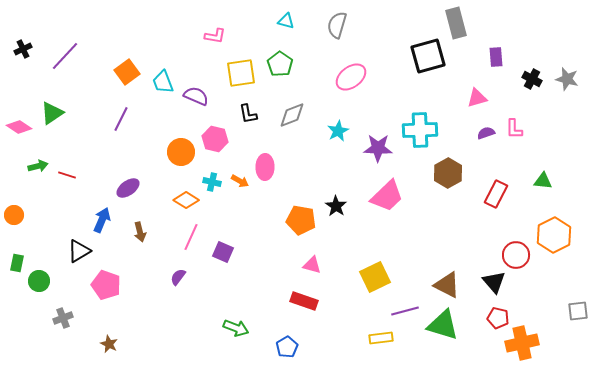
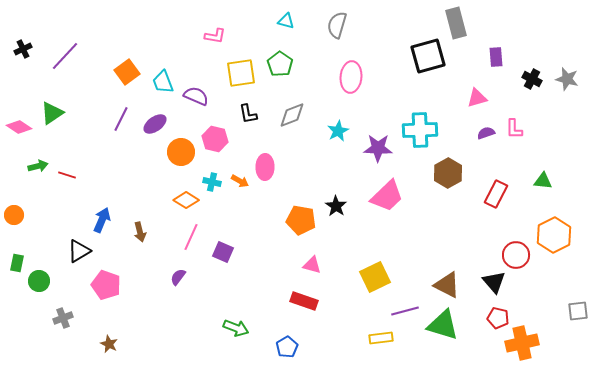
pink ellipse at (351, 77): rotated 48 degrees counterclockwise
purple ellipse at (128, 188): moved 27 px right, 64 px up
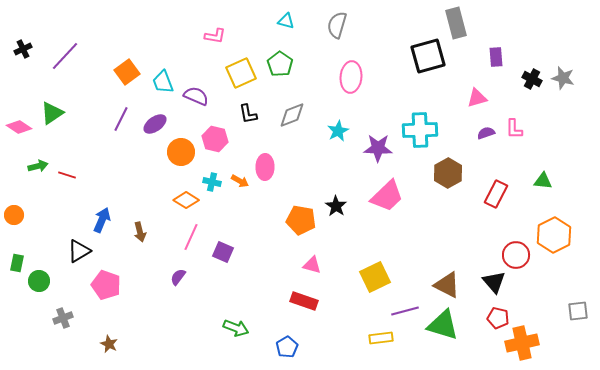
yellow square at (241, 73): rotated 16 degrees counterclockwise
gray star at (567, 79): moved 4 px left, 1 px up
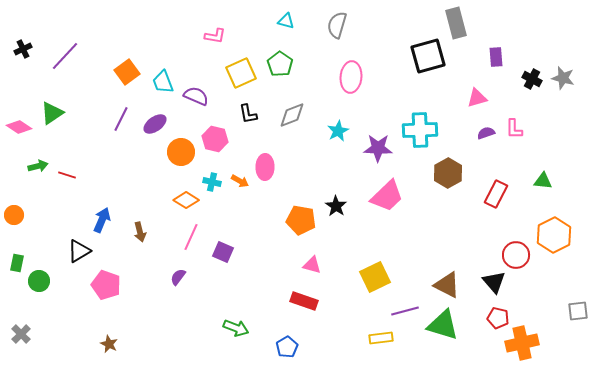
gray cross at (63, 318): moved 42 px left, 16 px down; rotated 24 degrees counterclockwise
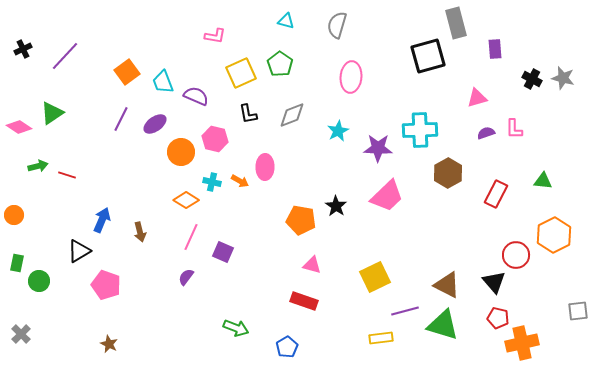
purple rectangle at (496, 57): moved 1 px left, 8 px up
purple semicircle at (178, 277): moved 8 px right
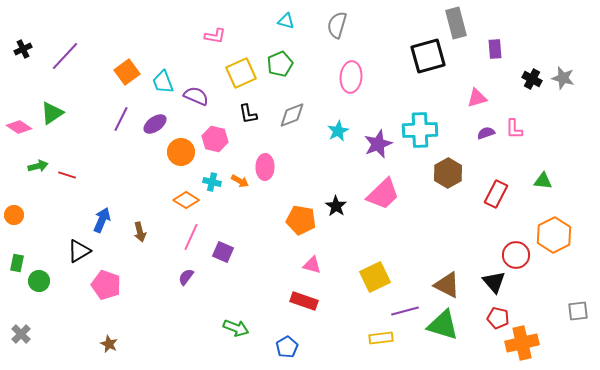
green pentagon at (280, 64): rotated 15 degrees clockwise
purple star at (378, 148): moved 4 px up; rotated 24 degrees counterclockwise
pink trapezoid at (387, 196): moved 4 px left, 2 px up
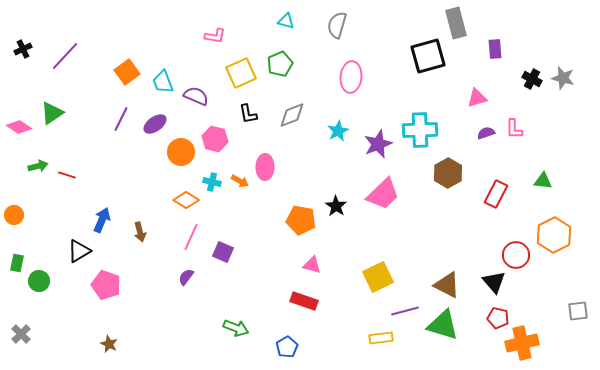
yellow square at (375, 277): moved 3 px right
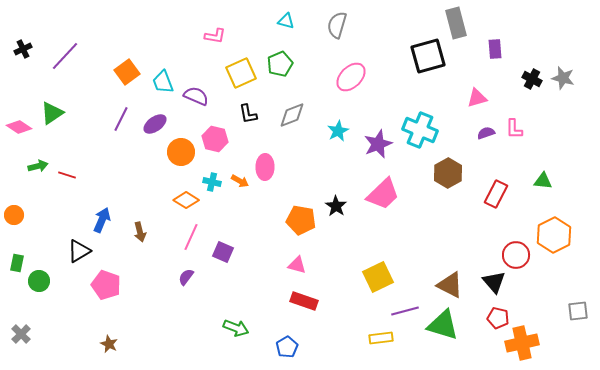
pink ellipse at (351, 77): rotated 40 degrees clockwise
cyan cross at (420, 130): rotated 24 degrees clockwise
pink triangle at (312, 265): moved 15 px left
brown triangle at (447, 285): moved 3 px right
